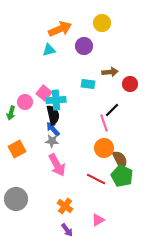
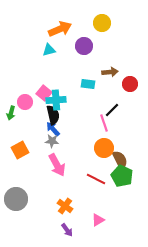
orange square: moved 3 px right, 1 px down
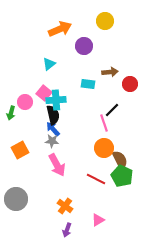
yellow circle: moved 3 px right, 2 px up
cyan triangle: moved 14 px down; rotated 24 degrees counterclockwise
purple arrow: rotated 56 degrees clockwise
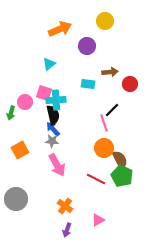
purple circle: moved 3 px right
pink square: rotated 21 degrees counterclockwise
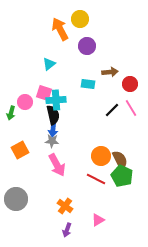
yellow circle: moved 25 px left, 2 px up
orange arrow: rotated 95 degrees counterclockwise
pink line: moved 27 px right, 15 px up; rotated 12 degrees counterclockwise
blue arrow: rotated 133 degrees counterclockwise
orange circle: moved 3 px left, 8 px down
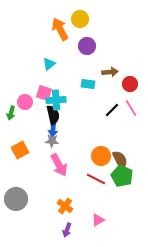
pink arrow: moved 2 px right
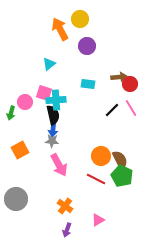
brown arrow: moved 9 px right, 5 px down
